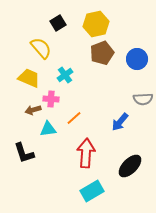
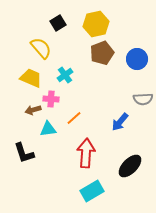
yellow trapezoid: moved 2 px right
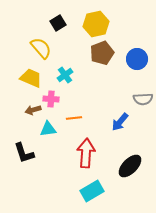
orange line: rotated 35 degrees clockwise
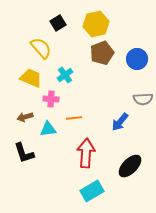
brown arrow: moved 8 px left, 7 px down
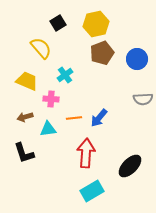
yellow trapezoid: moved 4 px left, 3 px down
blue arrow: moved 21 px left, 4 px up
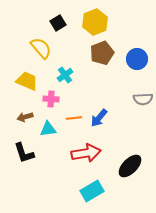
yellow hexagon: moved 1 px left, 2 px up; rotated 10 degrees counterclockwise
red arrow: rotated 76 degrees clockwise
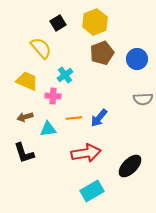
pink cross: moved 2 px right, 3 px up
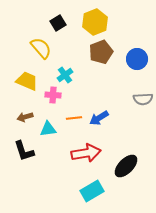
brown pentagon: moved 1 px left, 1 px up
pink cross: moved 1 px up
blue arrow: rotated 18 degrees clockwise
black L-shape: moved 2 px up
black ellipse: moved 4 px left
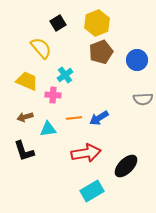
yellow hexagon: moved 2 px right, 1 px down
blue circle: moved 1 px down
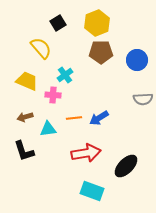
brown pentagon: rotated 20 degrees clockwise
cyan rectangle: rotated 50 degrees clockwise
